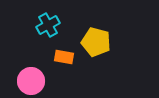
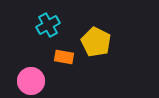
yellow pentagon: rotated 12 degrees clockwise
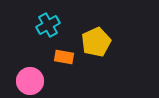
yellow pentagon: rotated 20 degrees clockwise
pink circle: moved 1 px left
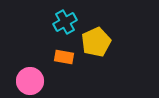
cyan cross: moved 17 px right, 3 px up
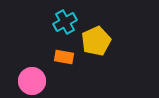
yellow pentagon: moved 1 px up
pink circle: moved 2 px right
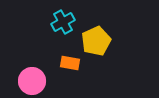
cyan cross: moved 2 px left
orange rectangle: moved 6 px right, 6 px down
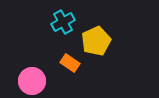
orange rectangle: rotated 24 degrees clockwise
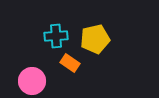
cyan cross: moved 7 px left, 14 px down; rotated 25 degrees clockwise
yellow pentagon: moved 1 px left, 2 px up; rotated 12 degrees clockwise
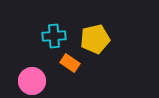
cyan cross: moved 2 px left
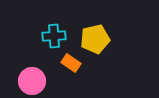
orange rectangle: moved 1 px right
